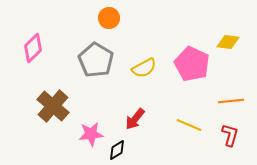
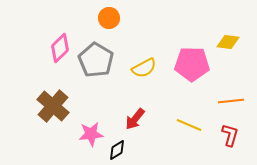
pink diamond: moved 27 px right
pink pentagon: rotated 24 degrees counterclockwise
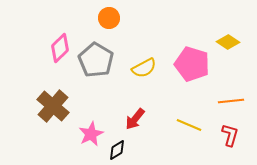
yellow diamond: rotated 25 degrees clockwise
pink pentagon: rotated 16 degrees clockwise
pink star: rotated 20 degrees counterclockwise
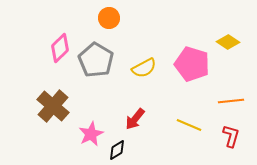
red L-shape: moved 1 px right, 1 px down
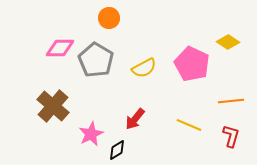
pink diamond: rotated 44 degrees clockwise
pink pentagon: rotated 8 degrees clockwise
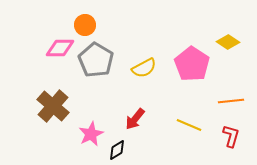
orange circle: moved 24 px left, 7 px down
pink pentagon: rotated 8 degrees clockwise
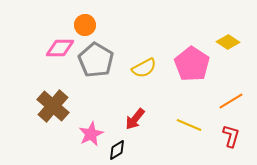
orange line: rotated 25 degrees counterclockwise
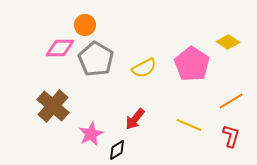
gray pentagon: moved 1 px up
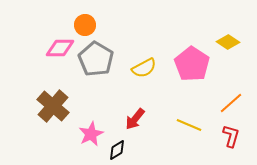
orange line: moved 2 px down; rotated 10 degrees counterclockwise
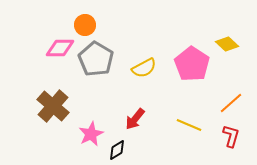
yellow diamond: moved 1 px left, 2 px down; rotated 10 degrees clockwise
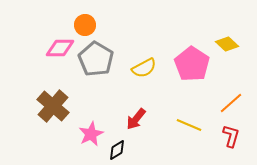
red arrow: moved 1 px right
